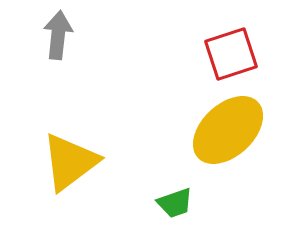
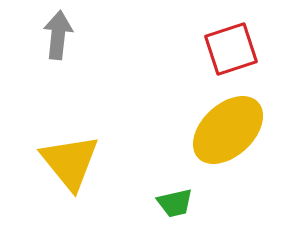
red square: moved 5 px up
yellow triangle: rotated 32 degrees counterclockwise
green trapezoid: rotated 6 degrees clockwise
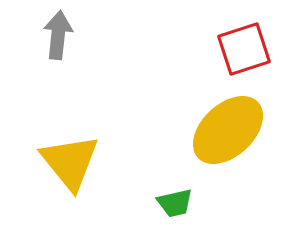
red square: moved 13 px right
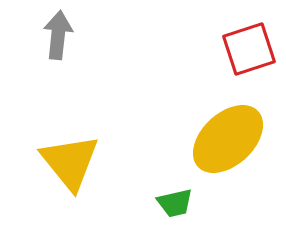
red square: moved 5 px right
yellow ellipse: moved 9 px down
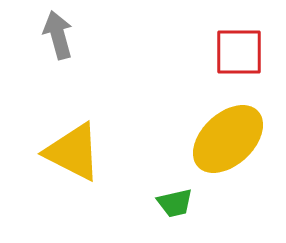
gray arrow: rotated 21 degrees counterclockwise
red square: moved 10 px left, 3 px down; rotated 18 degrees clockwise
yellow triangle: moved 3 px right, 10 px up; rotated 24 degrees counterclockwise
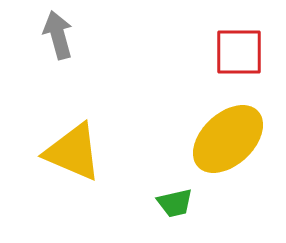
yellow triangle: rotated 4 degrees counterclockwise
